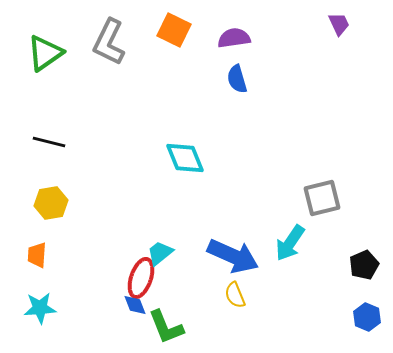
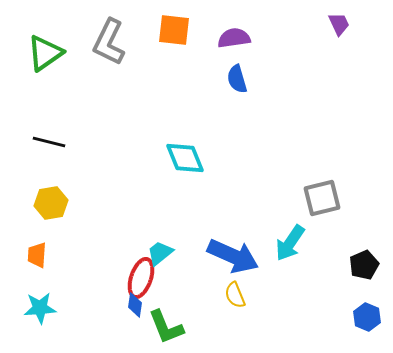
orange square: rotated 20 degrees counterclockwise
blue diamond: rotated 30 degrees clockwise
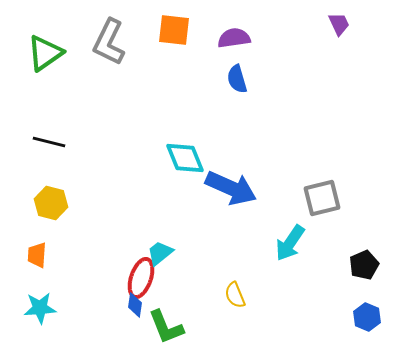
yellow hexagon: rotated 24 degrees clockwise
blue arrow: moved 2 px left, 68 px up
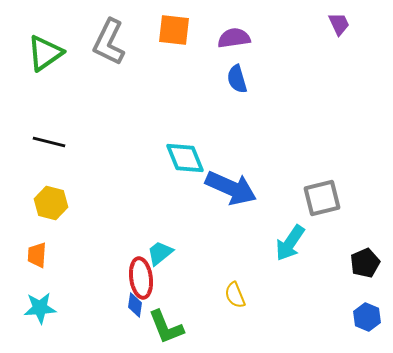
black pentagon: moved 1 px right, 2 px up
red ellipse: rotated 27 degrees counterclockwise
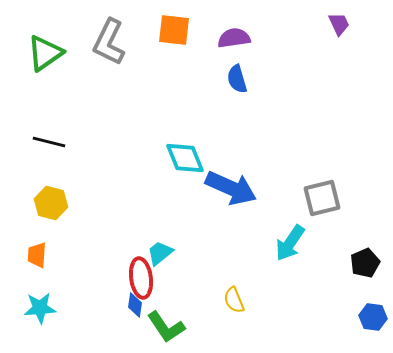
yellow semicircle: moved 1 px left, 5 px down
blue hexagon: moved 6 px right; rotated 16 degrees counterclockwise
green L-shape: rotated 12 degrees counterclockwise
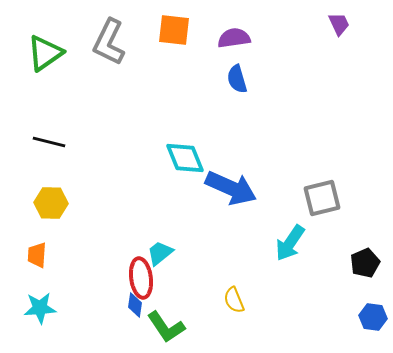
yellow hexagon: rotated 12 degrees counterclockwise
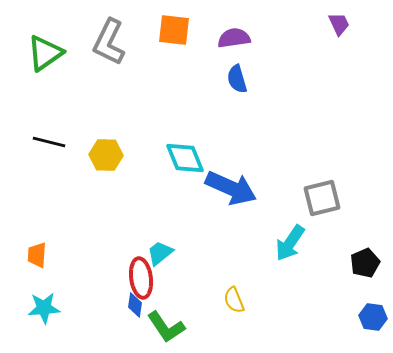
yellow hexagon: moved 55 px right, 48 px up
cyan star: moved 4 px right
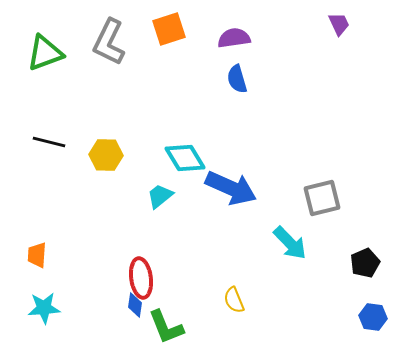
orange square: moved 5 px left, 1 px up; rotated 24 degrees counterclockwise
green triangle: rotated 15 degrees clockwise
cyan diamond: rotated 9 degrees counterclockwise
cyan arrow: rotated 78 degrees counterclockwise
cyan trapezoid: moved 57 px up
green L-shape: rotated 12 degrees clockwise
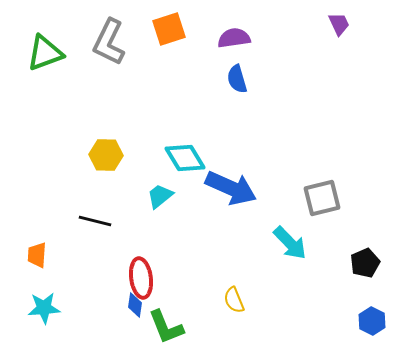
black line: moved 46 px right, 79 px down
blue hexagon: moved 1 px left, 4 px down; rotated 20 degrees clockwise
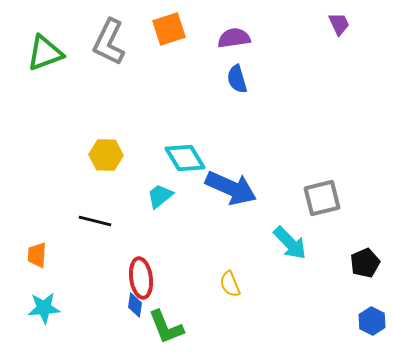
yellow semicircle: moved 4 px left, 16 px up
